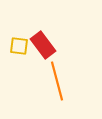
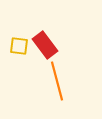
red rectangle: moved 2 px right
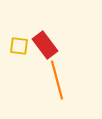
orange line: moved 1 px up
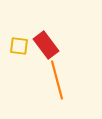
red rectangle: moved 1 px right
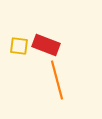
red rectangle: rotated 32 degrees counterclockwise
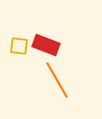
orange line: rotated 15 degrees counterclockwise
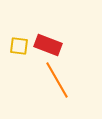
red rectangle: moved 2 px right
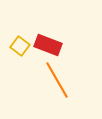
yellow square: moved 1 px right; rotated 30 degrees clockwise
